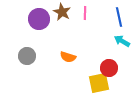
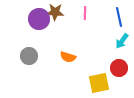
brown star: moved 7 px left; rotated 24 degrees counterclockwise
cyan arrow: rotated 84 degrees counterclockwise
gray circle: moved 2 px right
red circle: moved 10 px right
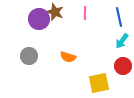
brown star: rotated 18 degrees clockwise
red circle: moved 4 px right, 2 px up
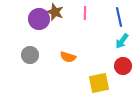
gray circle: moved 1 px right, 1 px up
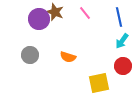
pink line: rotated 40 degrees counterclockwise
